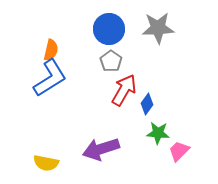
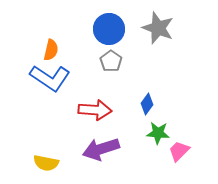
gray star: rotated 24 degrees clockwise
blue L-shape: rotated 66 degrees clockwise
red arrow: moved 29 px left, 20 px down; rotated 64 degrees clockwise
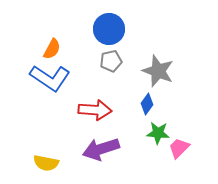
gray star: moved 43 px down
orange semicircle: moved 1 px right, 1 px up; rotated 15 degrees clockwise
gray pentagon: rotated 25 degrees clockwise
pink trapezoid: moved 3 px up
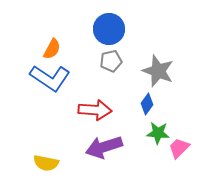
purple arrow: moved 3 px right, 2 px up
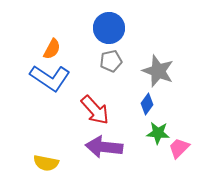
blue circle: moved 1 px up
red arrow: rotated 44 degrees clockwise
purple arrow: rotated 24 degrees clockwise
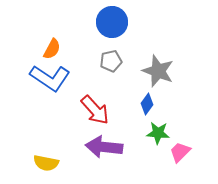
blue circle: moved 3 px right, 6 px up
pink trapezoid: moved 1 px right, 4 px down
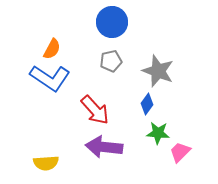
yellow semicircle: rotated 15 degrees counterclockwise
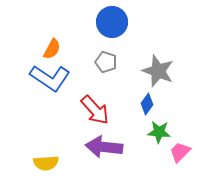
gray pentagon: moved 5 px left, 1 px down; rotated 30 degrees clockwise
green star: moved 1 px right, 1 px up
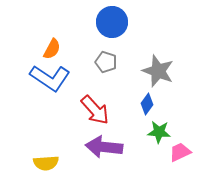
pink trapezoid: rotated 20 degrees clockwise
